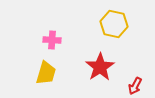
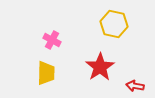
pink cross: rotated 24 degrees clockwise
yellow trapezoid: rotated 15 degrees counterclockwise
red arrow: rotated 72 degrees clockwise
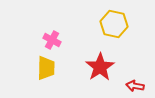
yellow trapezoid: moved 5 px up
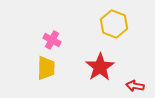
yellow hexagon: rotated 8 degrees clockwise
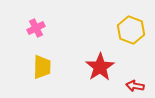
yellow hexagon: moved 17 px right, 6 px down
pink cross: moved 16 px left, 12 px up; rotated 36 degrees clockwise
yellow trapezoid: moved 4 px left, 1 px up
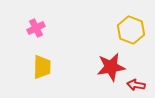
red star: moved 11 px right; rotated 24 degrees clockwise
red arrow: moved 1 px right, 1 px up
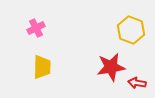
red arrow: moved 1 px right, 2 px up
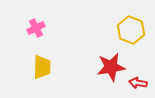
red arrow: moved 1 px right
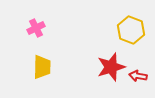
red star: rotated 8 degrees counterclockwise
red arrow: moved 7 px up
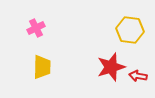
yellow hexagon: moved 1 px left; rotated 12 degrees counterclockwise
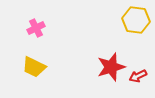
yellow hexagon: moved 6 px right, 10 px up
yellow trapezoid: moved 8 px left; rotated 115 degrees clockwise
red arrow: rotated 36 degrees counterclockwise
